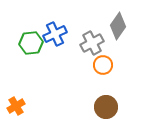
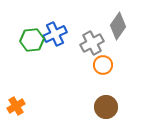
green hexagon: moved 1 px right, 3 px up
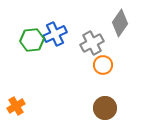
gray diamond: moved 2 px right, 3 px up
brown circle: moved 1 px left, 1 px down
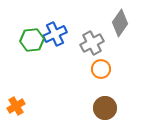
orange circle: moved 2 px left, 4 px down
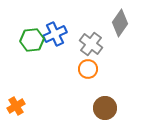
gray cross: moved 1 px left, 1 px down; rotated 25 degrees counterclockwise
orange circle: moved 13 px left
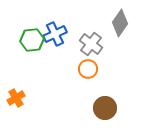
orange cross: moved 8 px up
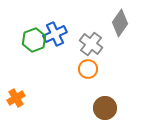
green hexagon: moved 2 px right; rotated 15 degrees counterclockwise
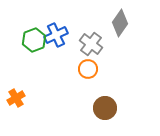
blue cross: moved 1 px right, 1 px down
